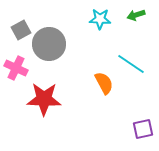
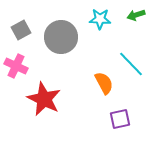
gray circle: moved 12 px right, 7 px up
cyan line: rotated 12 degrees clockwise
pink cross: moved 2 px up
red star: rotated 24 degrees clockwise
purple square: moved 23 px left, 10 px up
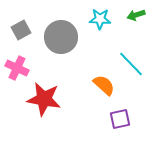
pink cross: moved 1 px right, 2 px down
orange semicircle: moved 2 px down; rotated 20 degrees counterclockwise
red star: rotated 16 degrees counterclockwise
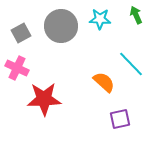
green arrow: rotated 84 degrees clockwise
gray square: moved 3 px down
gray circle: moved 11 px up
orange semicircle: moved 3 px up
red star: rotated 12 degrees counterclockwise
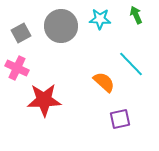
red star: moved 1 px down
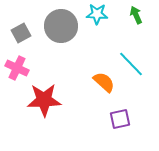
cyan star: moved 3 px left, 5 px up
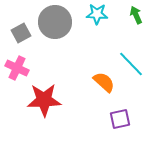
gray circle: moved 6 px left, 4 px up
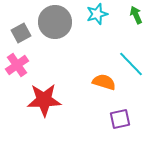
cyan star: rotated 20 degrees counterclockwise
pink cross: moved 3 px up; rotated 30 degrees clockwise
orange semicircle: rotated 25 degrees counterclockwise
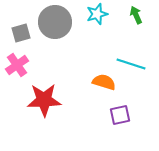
gray square: rotated 12 degrees clockwise
cyan line: rotated 28 degrees counterclockwise
purple square: moved 4 px up
